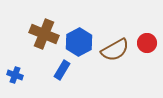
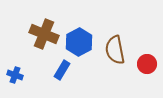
red circle: moved 21 px down
brown semicircle: rotated 108 degrees clockwise
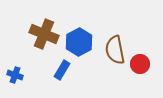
red circle: moved 7 px left
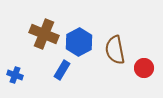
red circle: moved 4 px right, 4 px down
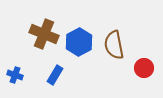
brown semicircle: moved 1 px left, 5 px up
blue rectangle: moved 7 px left, 5 px down
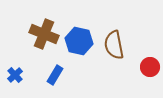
blue hexagon: moved 1 px up; rotated 20 degrees counterclockwise
red circle: moved 6 px right, 1 px up
blue cross: rotated 28 degrees clockwise
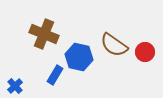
blue hexagon: moved 16 px down
brown semicircle: rotated 44 degrees counterclockwise
red circle: moved 5 px left, 15 px up
blue cross: moved 11 px down
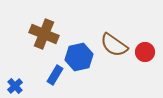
blue hexagon: rotated 24 degrees counterclockwise
